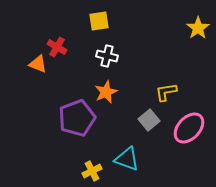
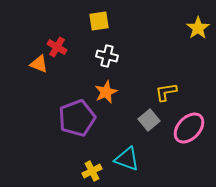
orange triangle: moved 1 px right
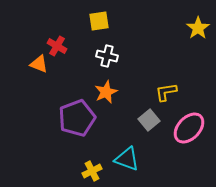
red cross: moved 1 px up
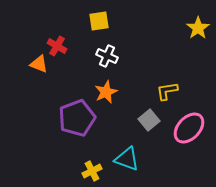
white cross: rotated 10 degrees clockwise
yellow L-shape: moved 1 px right, 1 px up
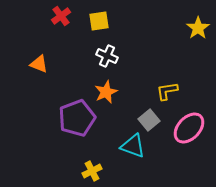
red cross: moved 4 px right, 30 px up; rotated 24 degrees clockwise
cyan triangle: moved 6 px right, 13 px up
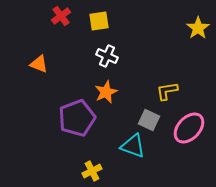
gray square: rotated 25 degrees counterclockwise
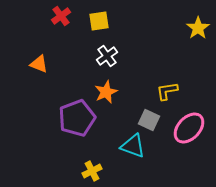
white cross: rotated 30 degrees clockwise
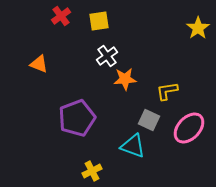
orange star: moved 19 px right, 13 px up; rotated 20 degrees clockwise
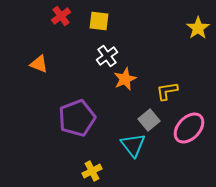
yellow square: rotated 15 degrees clockwise
orange star: rotated 20 degrees counterclockwise
gray square: rotated 25 degrees clockwise
cyan triangle: moved 1 px up; rotated 32 degrees clockwise
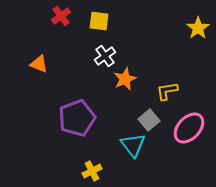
white cross: moved 2 px left
